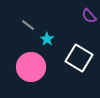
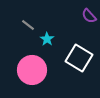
pink circle: moved 1 px right, 3 px down
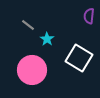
purple semicircle: rotated 49 degrees clockwise
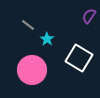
purple semicircle: rotated 28 degrees clockwise
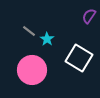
gray line: moved 1 px right, 6 px down
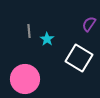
purple semicircle: moved 8 px down
gray line: rotated 48 degrees clockwise
pink circle: moved 7 px left, 9 px down
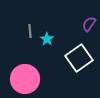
gray line: moved 1 px right
white square: rotated 24 degrees clockwise
